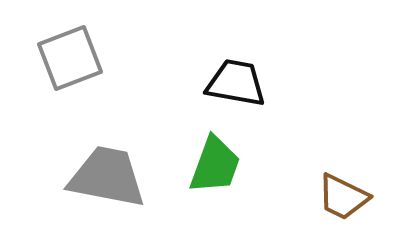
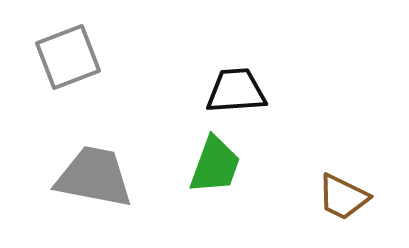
gray square: moved 2 px left, 1 px up
black trapezoid: moved 8 px down; rotated 14 degrees counterclockwise
gray trapezoid: moved 13 px left
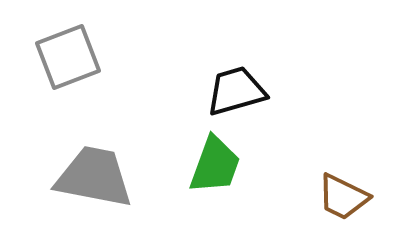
black trapezoid: rotated 12 degrees counterclockwise
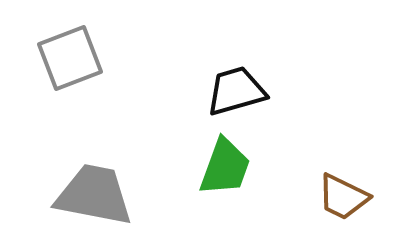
gray square: moved 2 px right, 1 px down
green trapezoid: moved 10 px right, 2 px down
gray trapezoid: moved 18 px down
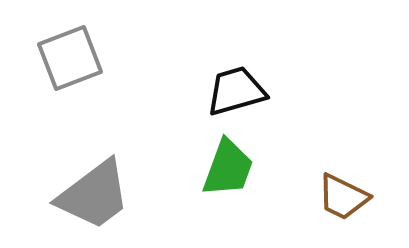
green trapezoid: moved 3 px right, 1 px down
gray trapezoid: rotated 132 degrees clockwise
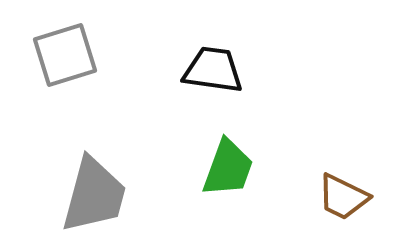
gray square: moved 5 px left, 3 px up; rotated 4 degrees clockwise
black trapezoid: moved 23 px left, 21 px up; rotated 24 degrees clockwise
gray trapezoid: rotated 38 degrees counterclockwise
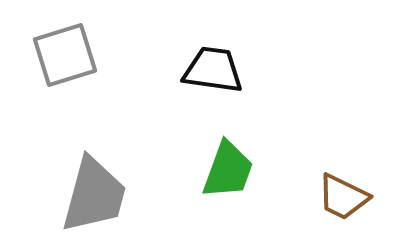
green trapezoid: moved 2 px down
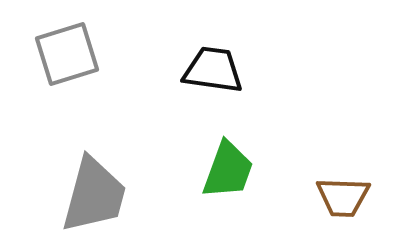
gray square: moved 2 px right, 1 px up
brown trapezoid: rotated 24 degrees counterclockwise
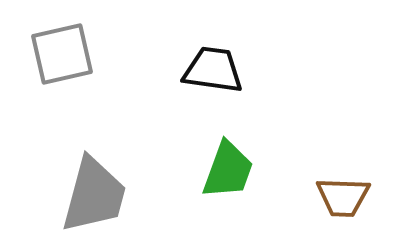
gray square: moved 5 px left; rotated 4 degrees clockwise
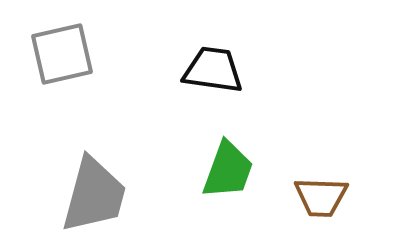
brown trapezoid: moved 22 px left
